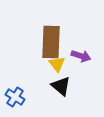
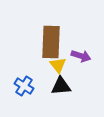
yellow triangle: moved 1 px right, 1 px down
black triangle: rotated 45 degrees counterclockwise
blue cross: moved 9 px right, 11 px up
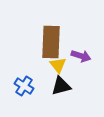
black triangle: rotated 10 degrees counterclockwise
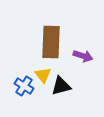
purple arrow: moved 2 px right
yellow triangle: moved 15 px left, 10 px down
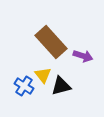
brown rectangle: rotated 44 degrees counterclockwise
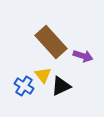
black triangle: rotated 10 degrees counterclockwise
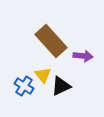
brown rectangle: moved 1 px up
purple arrow: rotated 12 degrees counterclockwise
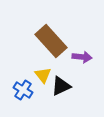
purple arrow: moved 1 px left, 1 px down
blue cross: moved 1 px left, 4 px down
